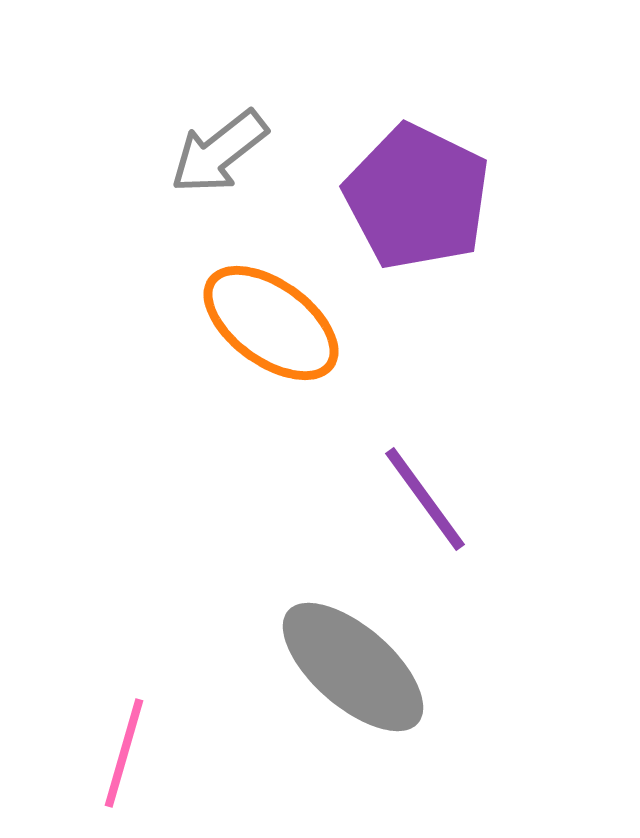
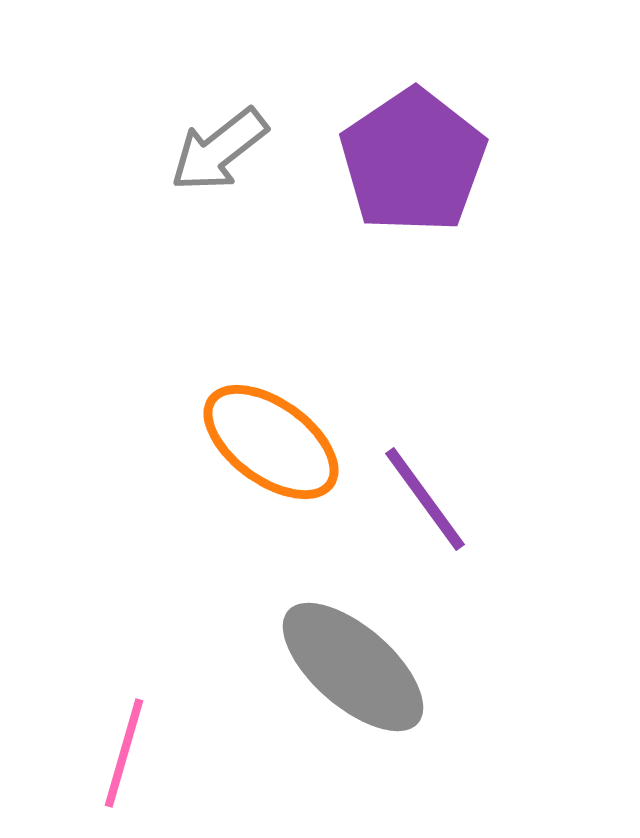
gray arrow: moved 2 px up
purple pentagon: moved 4 px left, 36 px up; rotated 12 degrees clockwise
orange ellipse: moved 119 px down
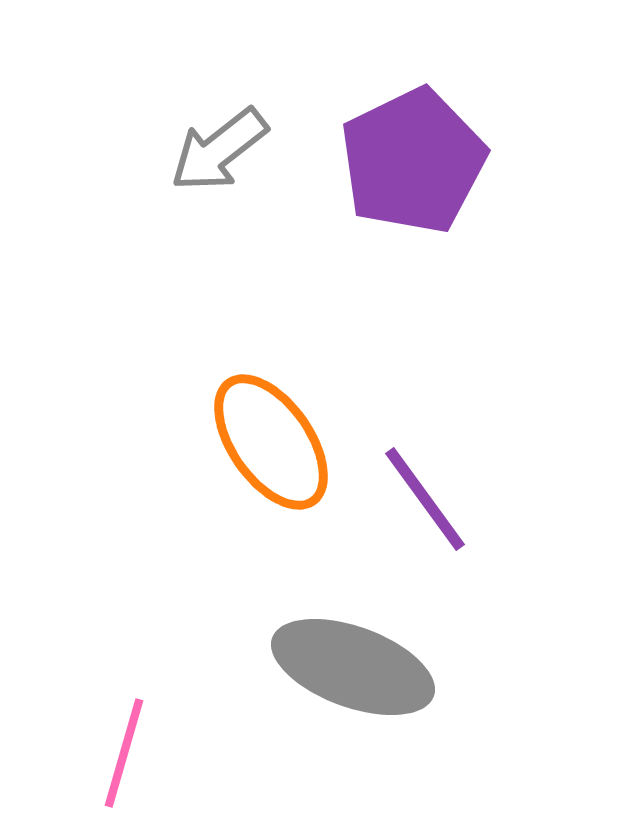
purple pentagon: rotated 8 degrees clockwise
orange ellipse: rotated 19 degrees clockwise
gray ellipse: rotated 21 degrees counterclockwise
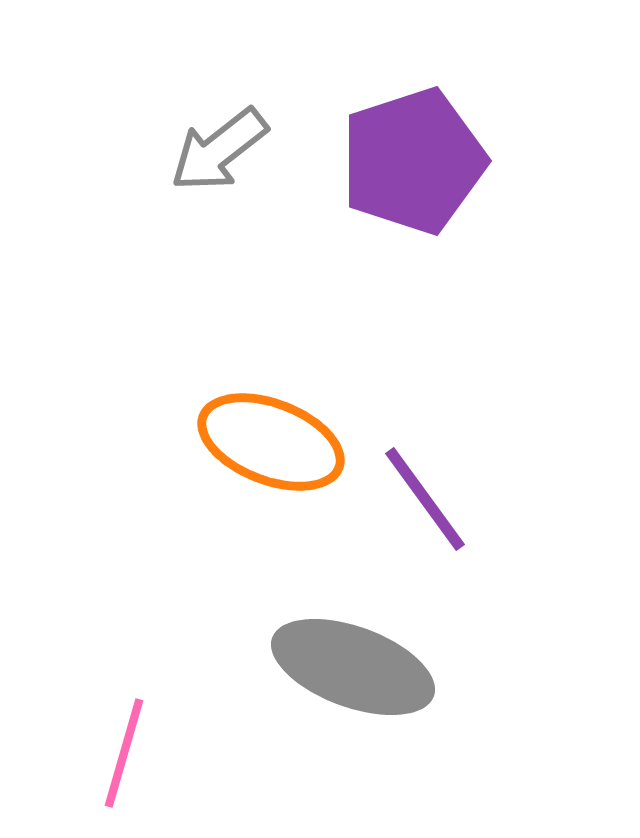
purple pentagon: rotated 8 degrees clockwise
orange ellipse: rotated 34 degrees counterclockwise
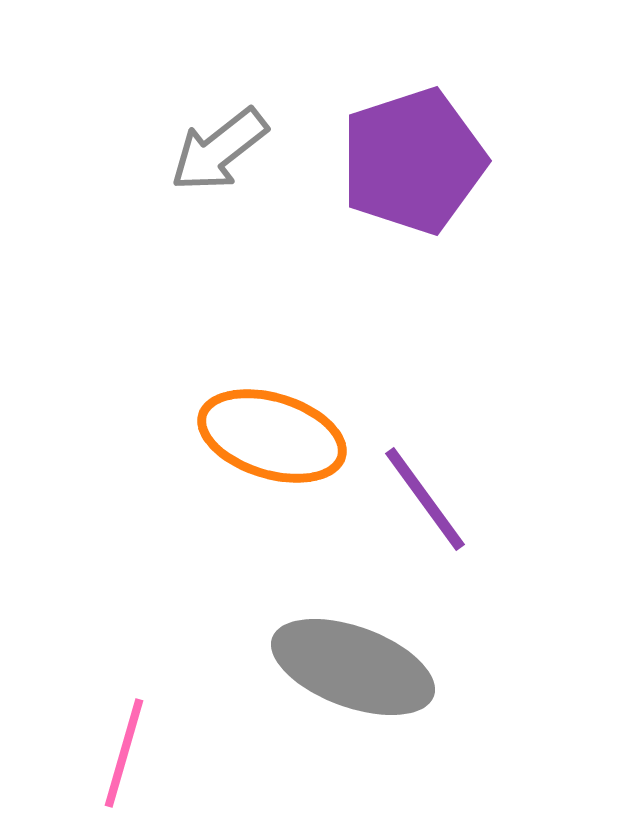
orange ellipse: moved 1 px right, 6 px up; rotated 4 degrees counterclockwise
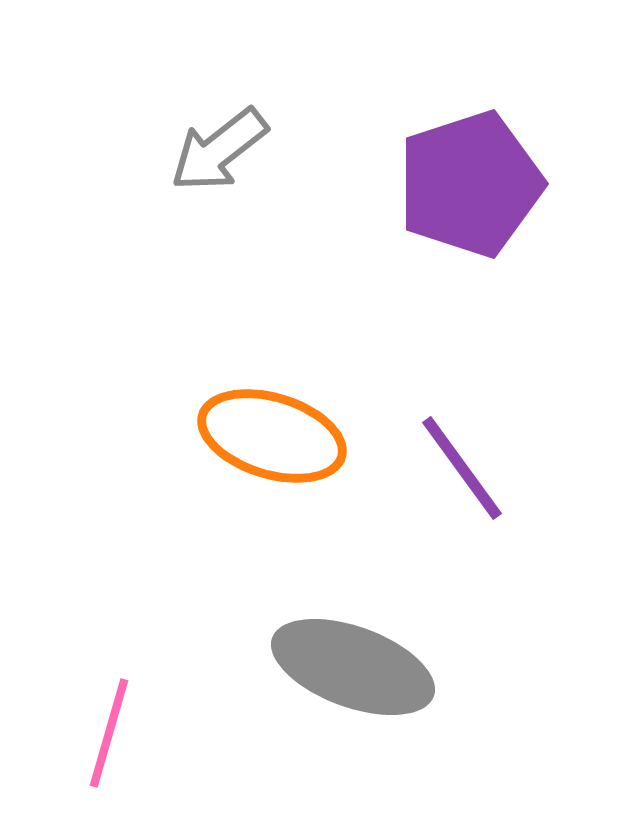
purple pentagon: moved 57 px right, 23 px down
purple line: moved 37 px right, 31 px up
pink line: moved 15 px left, 20 px up
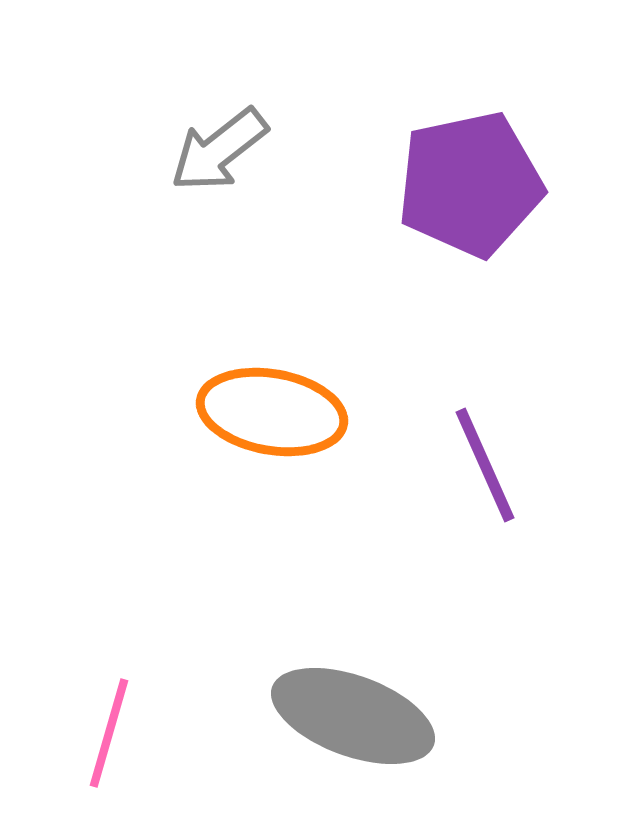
purple pentagon: rotated 6 degrees clockwise
orange ellipse: moved 24 px up; rotated 7 degrees counterclockwise
purple line: moved 23 px right, 3 px up; rotated 12 degrees clockwise
gray ellipse: moved 49 px down
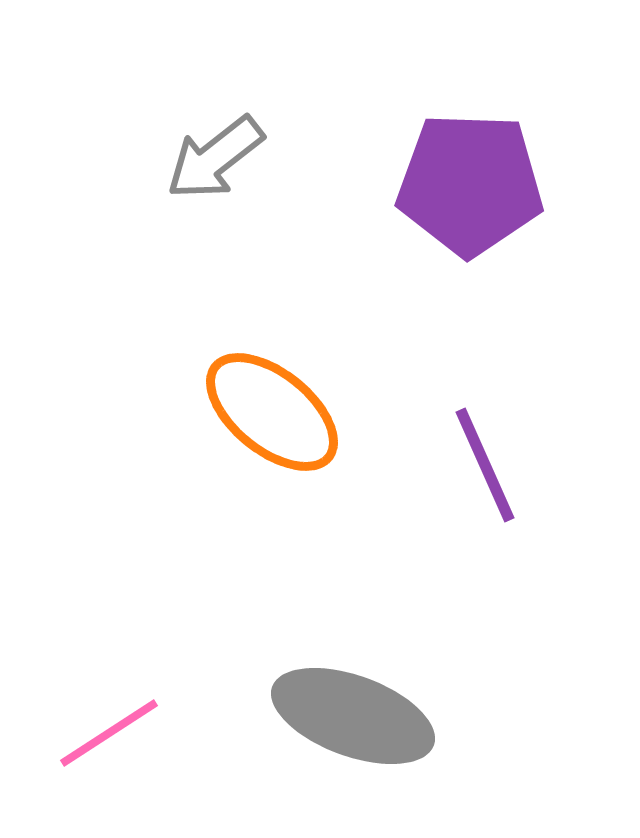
gray arrow: moved 4 px left, 8 px down
purple pentagon: rotated 14 degrees clockwise
orange ellipse: rotated 29 degrees clockwise
pink line: rotated 41 degrees clockwise
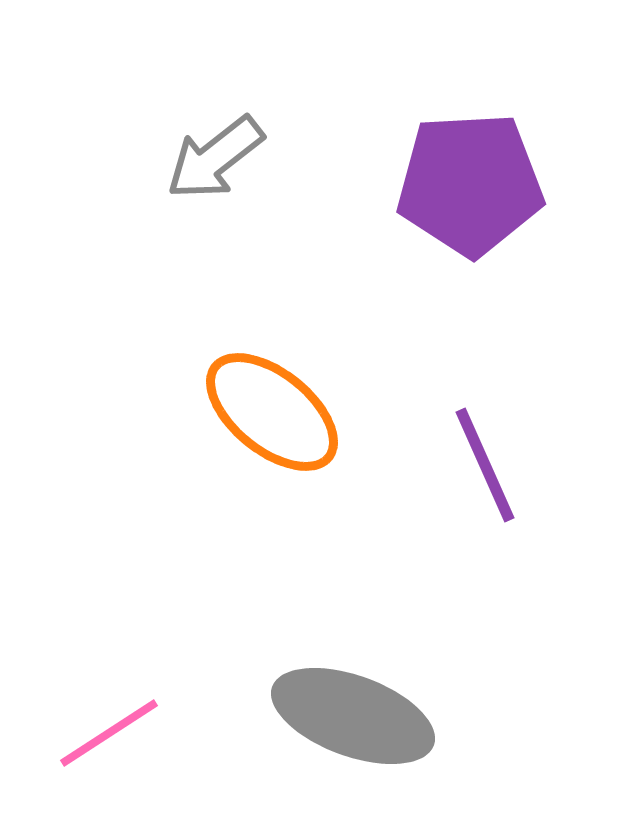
purple pentagon: rotated 5 degrees counterclockwise
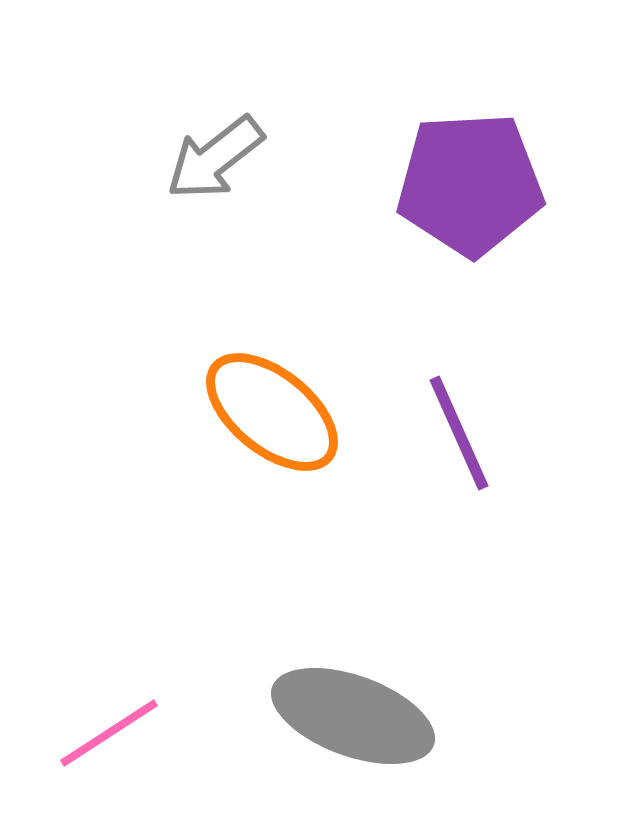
purple line: moved 26 px left, 32 px up
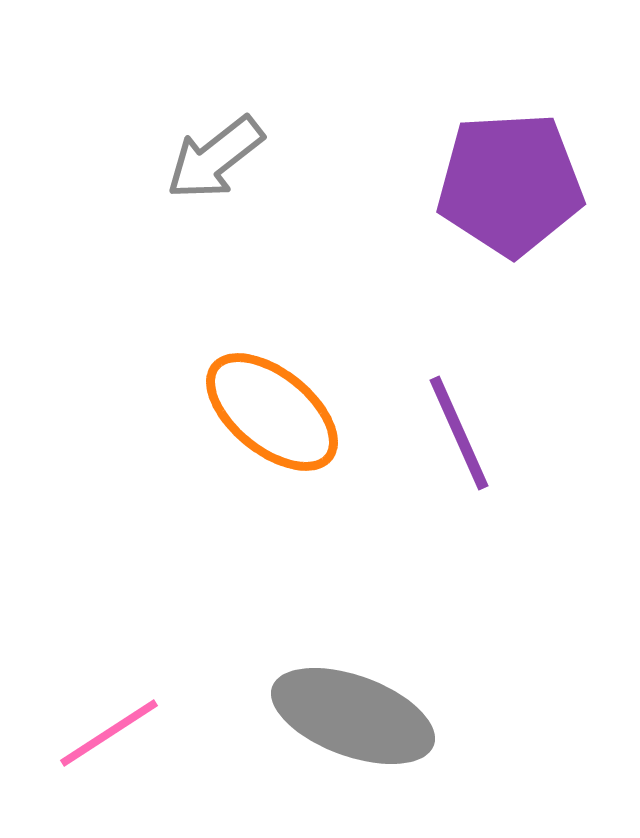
purple pentagon: moved 40 px right
